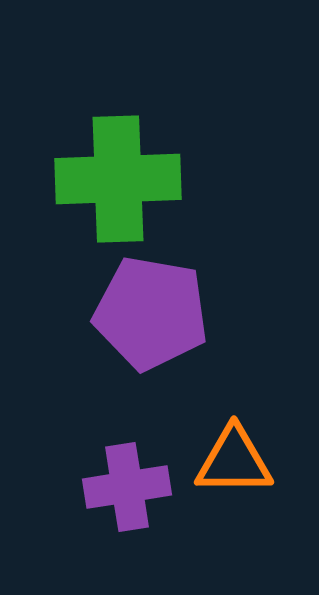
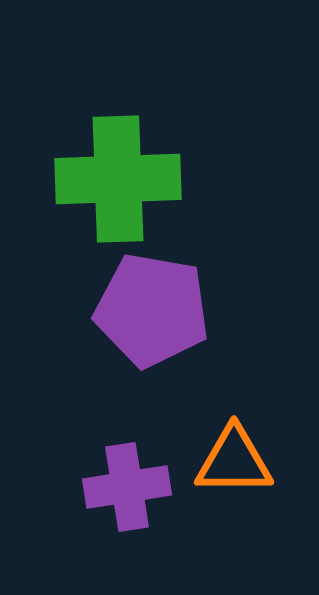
purple pentagon: moved 1 px right, 3 px up
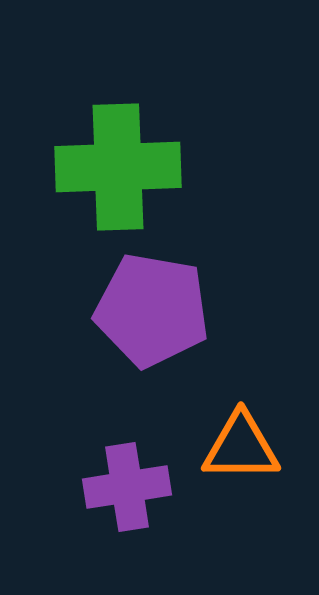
green cross: moved 12 px up
orange triangle: moved 7 px right, 14 px up
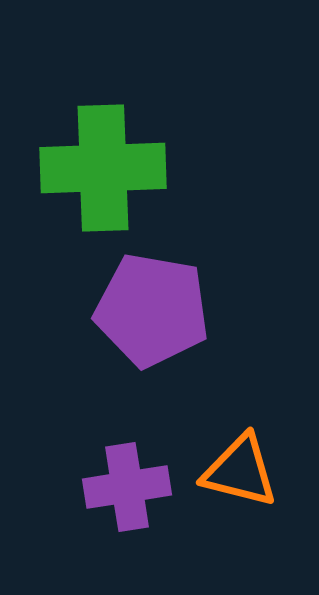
green cross: moved 15 px left, 1 px down
orange triangle: moved 1 px left, 24 px down; rotated 14 degrees clockwise
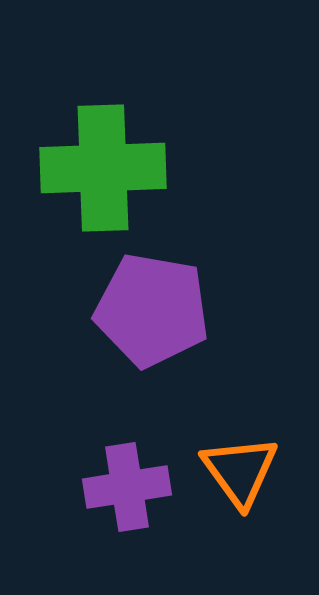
orange triangle: rotated 40 degrees clockwise
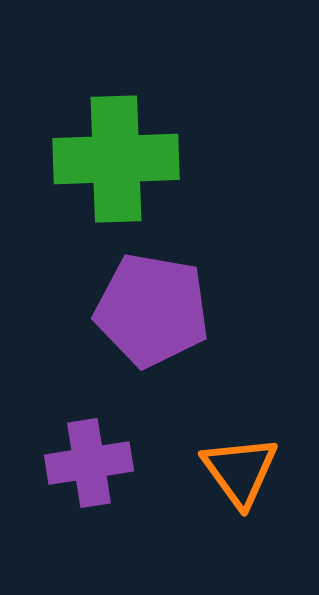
green cross: moved 13 px right, 9 px up
purple cross: moved 38 px left, 24 px up
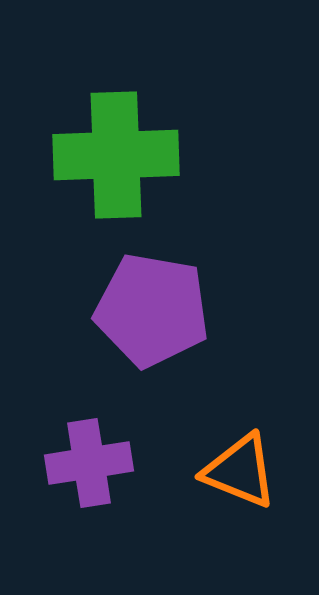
green cross: moved 4 px up
orange triangle: rotated 32 degrees counterclockwise
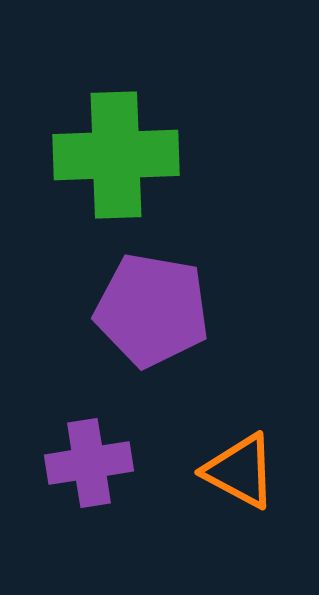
orange triangle: rotated 6 degrees clockwise
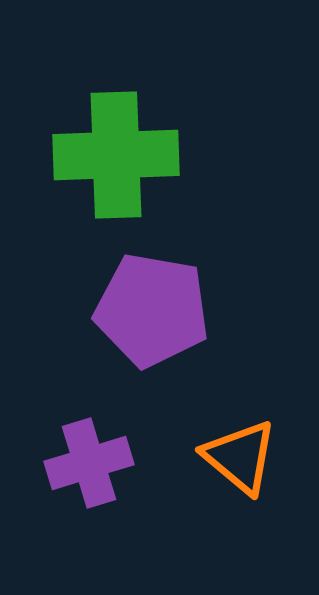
purple cross: rotated 8 degrees counterclockwise
orange triangle: moved 14 px up; rotated 12 degrees clockwise
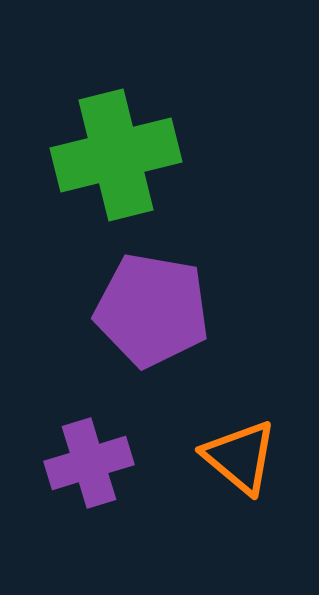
green cross: rotated 12 degrees counterclockwise
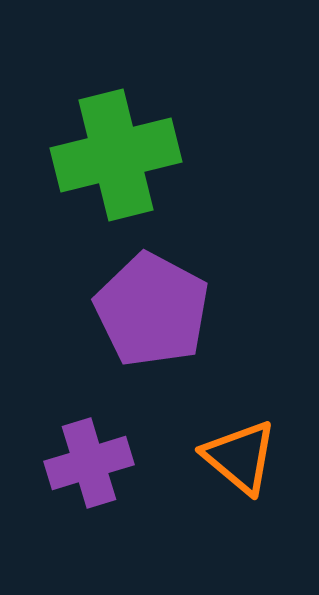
purple pentagon: rotated 18 degrees clockwise
